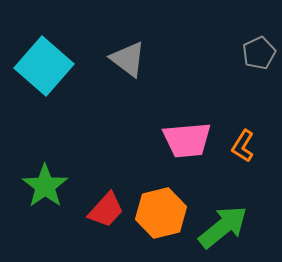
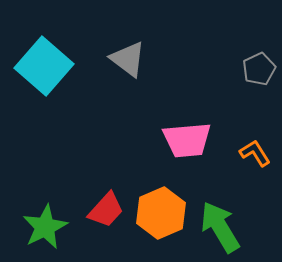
gray pentagon: moved 16 px down
orange L-shape: moved 12 px right, 7 px down; rotated 116 degrees clockwise
green star: moved 41 px down; rotated 9 degrees clockwise
orange hexagon: rotated 9 degrees counterclockwise
green arrow: moved 3 px left; rotated 82 degrees counterclockwise
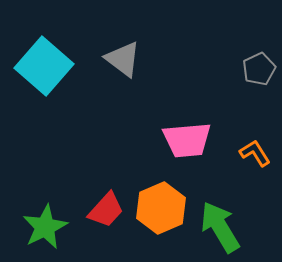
gray triangle: moved 5 px left
orange hexagon: moved 5 px up
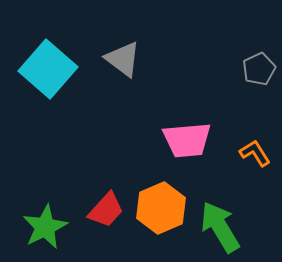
cyan square: moved 4 px right, 3 px down
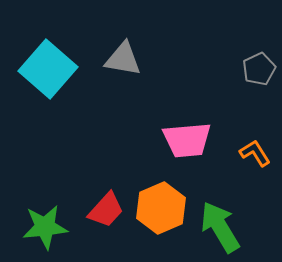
gray triangle: rotated 27 degrees counterclockwise
green star: rotated 21 degrees clockwise
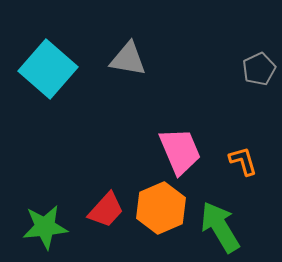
gray triangle: moved 5 px right
pink trapezoid: moved 7 px left, 11 px down; rotated 108 degrees counterclockwise
orange L-shape: moved 12 px left, 8 px down; rotated 16 degrees clockwise
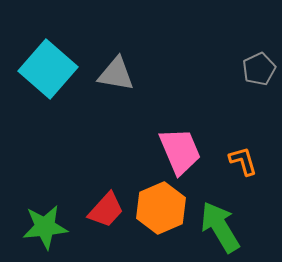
gray triangle: moved 12 px left, 15 px down
